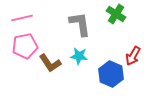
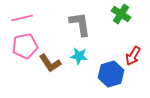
green cross: moved 5 px right
blue hexagon: rotated 20 degrees clockwise
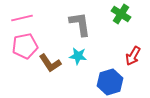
cyan star: moved 1 px left
blue hexagon: moved 1 px left, 8 px down
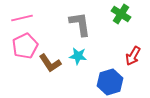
pink pentagon: rotated 15 degrees counterclockwise
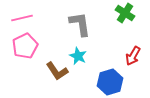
green cross: moved 4 px right, 1 px up
cyan star: rotated 18 degrees clockwise
brown L-shape: moved 7 px right, 8 px down
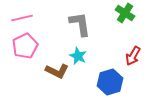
brown L-shape: rotated 30 degrees counterclockwise
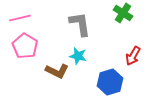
green cross: moved 2 px left
pink line: moved 2 px left
pink pentagon: rotated 15 degrees counterclockwise
cyan star: rotated 12 degrees counterclockwise
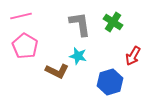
green cross: moved 10 px left, 9 px down
pink line: moved 1 px right, 2 px up
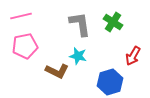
pink pentagon: rotated 30 degrees clockwise
